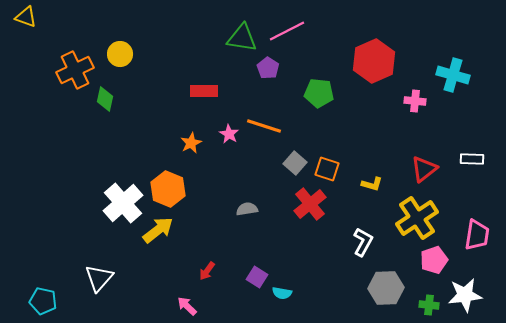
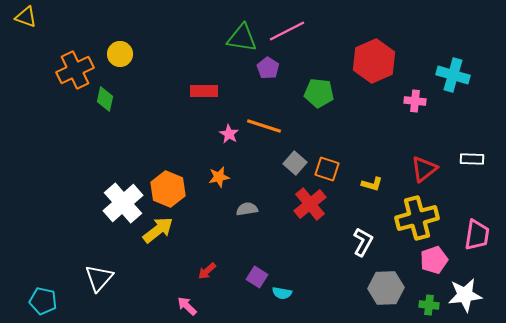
orange star: moved 28 px right, 34 px down; rotated 15 degrees clockwise
yellow cross: rotated 18 degrees clockwise
red arrow: rotated 12 degrees clockwise
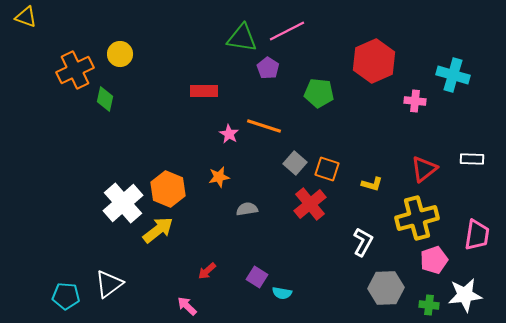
white triangle: moved 10 px right, 6 px down; rotated 12 degrees clockwise
cyan pentagon: moved 23 px right, 5 px up; rotated 8 degrees counterclockwise
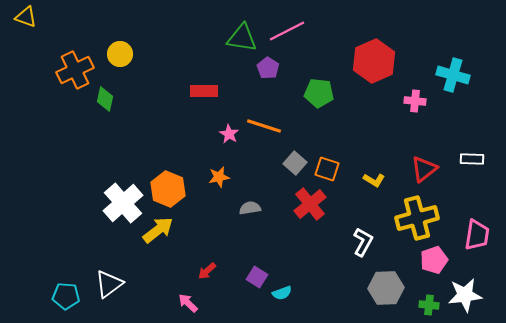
yellow L-shape: moved 2 px right, 4 px up; rotated 15 degrees clockwise
gray semicircle: moved 3 px right, 1 px up
cyan semicircle: rotated 30 degrees counterclockwise
pink arrow: moved 1 px right, 3 px up
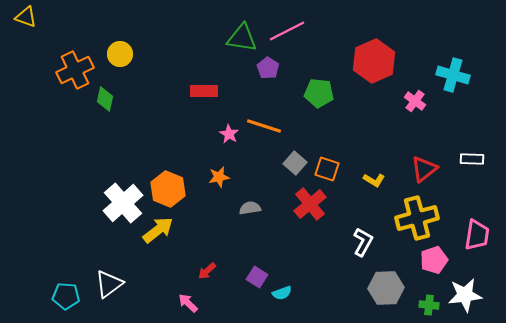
pink cross: rotated 30 degrees clockwise
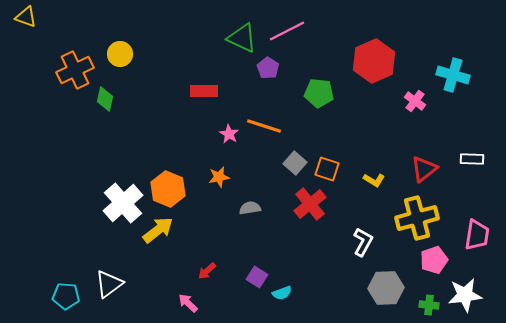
green triangle: rotated 16 degrees clockwise
